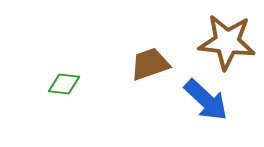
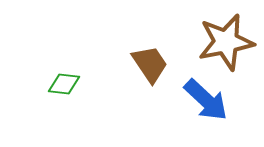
brown star: moved 1 px left; rotated 18 degrees counterclockwise
brown trapezoid: rotated 75 degrees clockwise
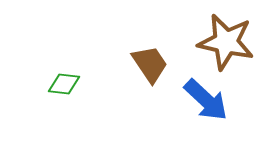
brown star: rotated 24 degrees clockwise
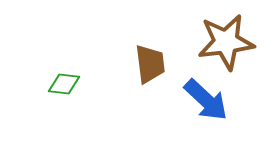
brown star: rotated 20 degrees counterclockwise
brown trapezoid: rotated 27 degrees clockwise
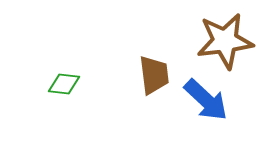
brown star: moved 1 px left, 1 px up
brown trapezoid: moved 4 px right, 11 px down
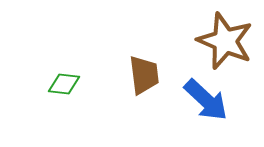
brown star: rotated 30 degrees clockwise
brown trapezoid: moved 10 px left
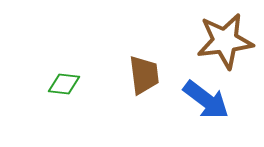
brown star: rotated 30 degrees counterclockwise
blue arrow: rotated 6 degrees counterclockwise
